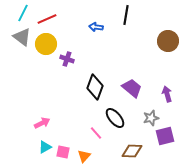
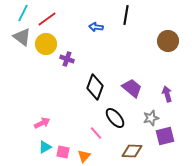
red line: rotated 12 degrees counterclockwise
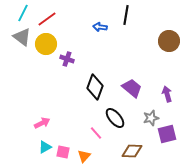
blue arrow: moved 4 px right
brown circle: moved 1 px right
purple square: moved 2 px right, 2 px up
